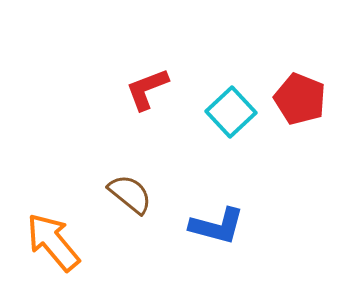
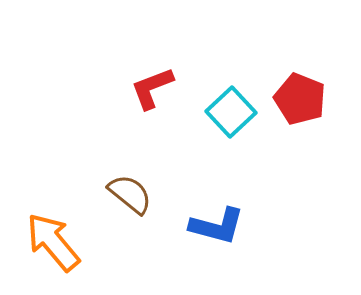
red L-shape: moved 5 px right, 1 px up
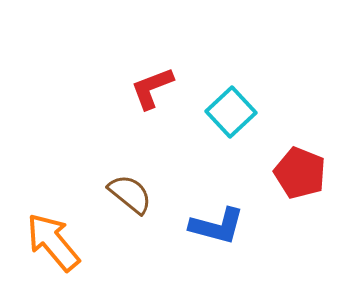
red pentagon: moved 74 px down
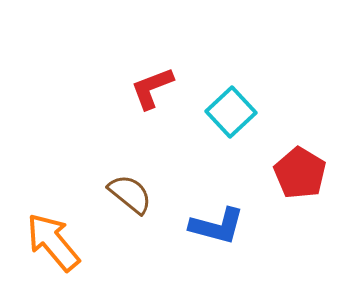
red pentagon: rotated 9 degrees clockwise
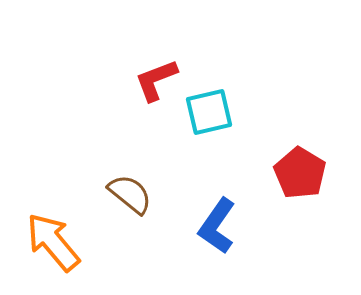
red L-shape: moved 4 px right, 8 px up
cyan square: moved 22 px left; rotated 30 degrees clockwise
blue L-shape: rotated 110 degrees clockwise
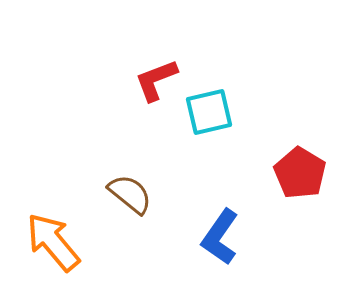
blue L-shape: moved 3 px right, 11 px down
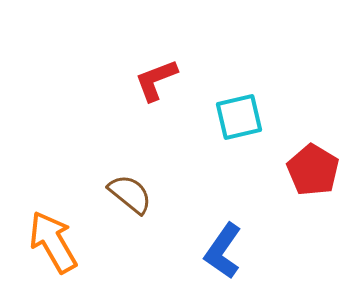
cyan square: moved 30 px right, 5 px down
red pentagon: moved 13 px right, 3 px up
blue L-shape: moved 3 px right, 14 px down
orange arrow: rotated 10 degrees clockwise
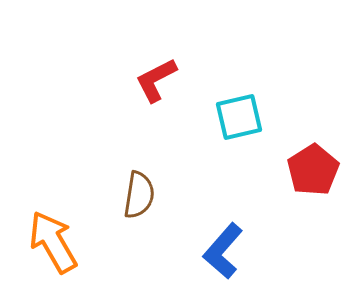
red L-shape: rotated 6 degrees counterclockwise
red pentagon: rotated 9 degrees clockwise
brown semicircle: moved 9 px right, 1 px down; rotated 60 degrees clockwise
blue L-shape: rotated 6 degrees clockwise
